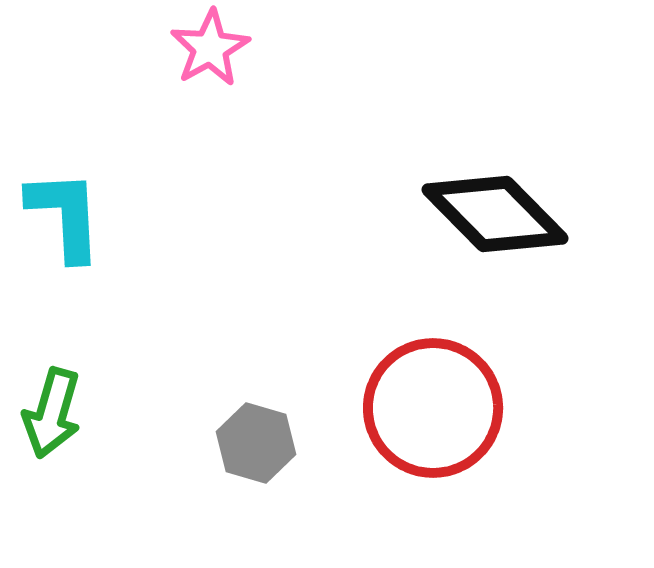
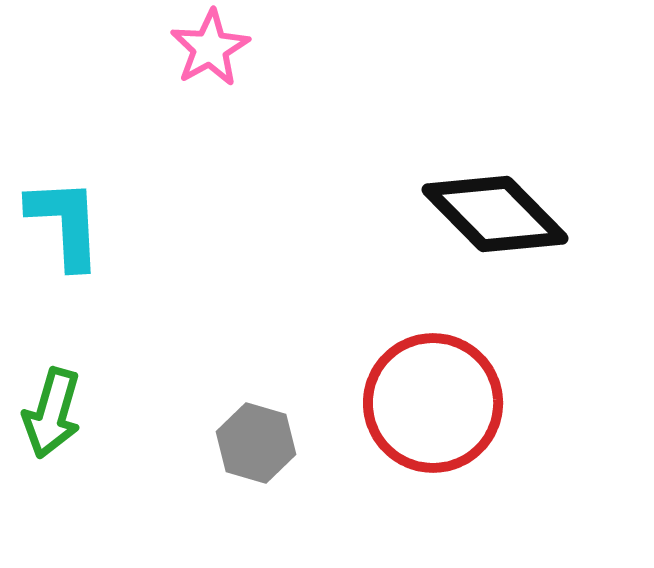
cyan L-shape: moved 8 px down
red circle: moved 5 px up
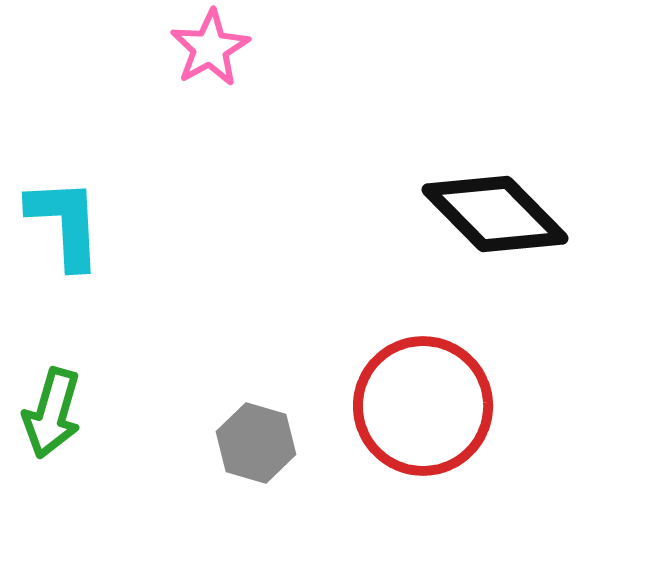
red circle: moved 10 px left, 3 px down
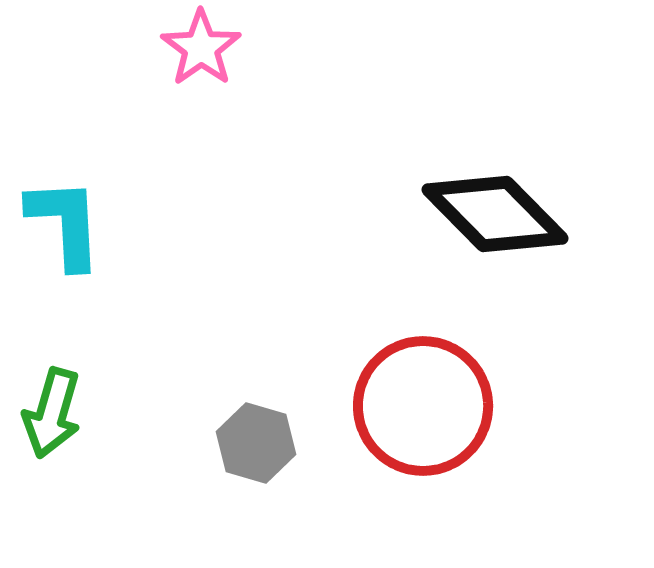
pink star: moved 9 px left; rotated 6 degrees counterclockwise
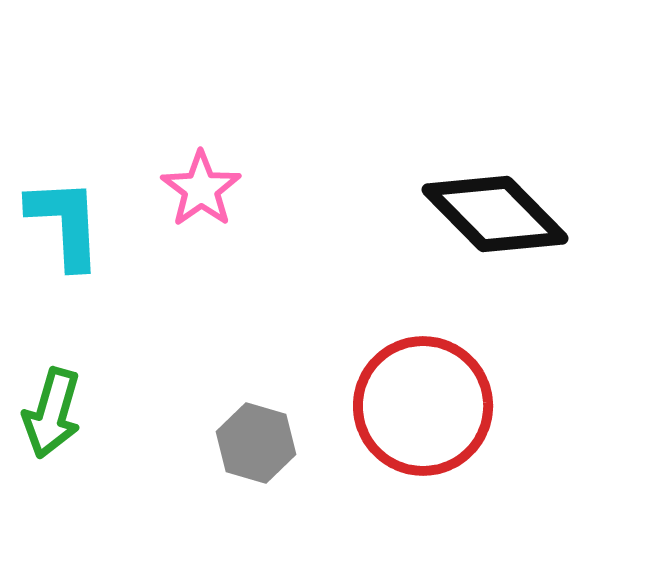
pink star: moved 141 px down
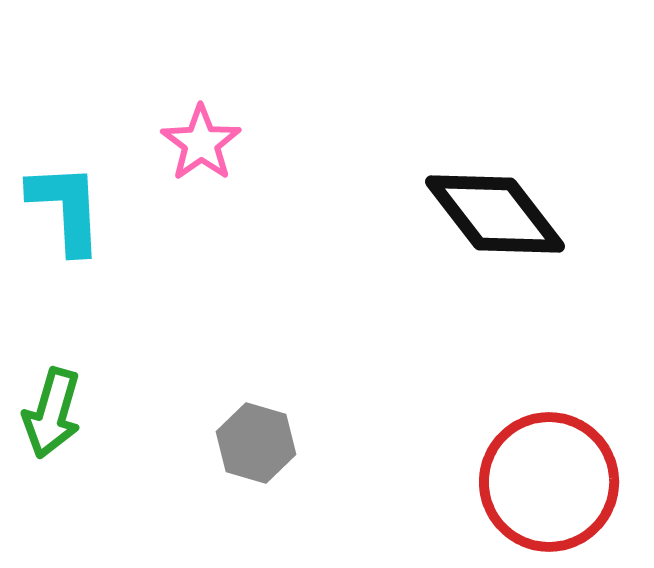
pink star: moved 46 px up
black diamond: rotated 7 degrees clockwise
cyan L-shape: moved 1 px right, 15 px up
red circle: moved 126 px right, 76 px down
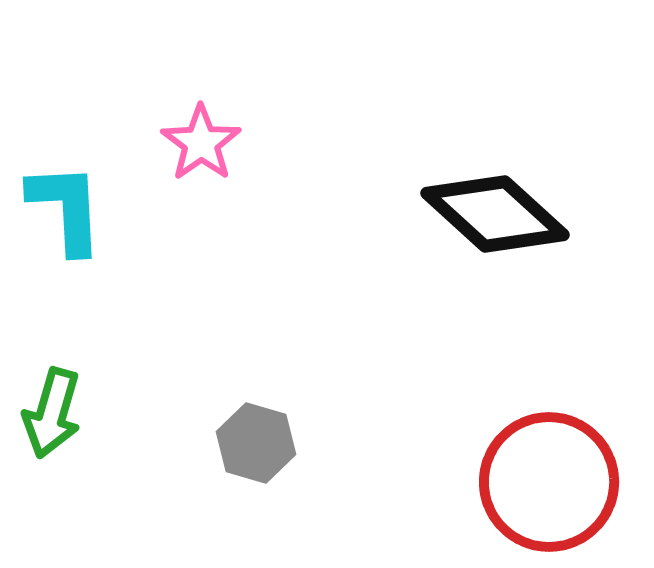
black diamond: rotated 10 degrees counterclockwise
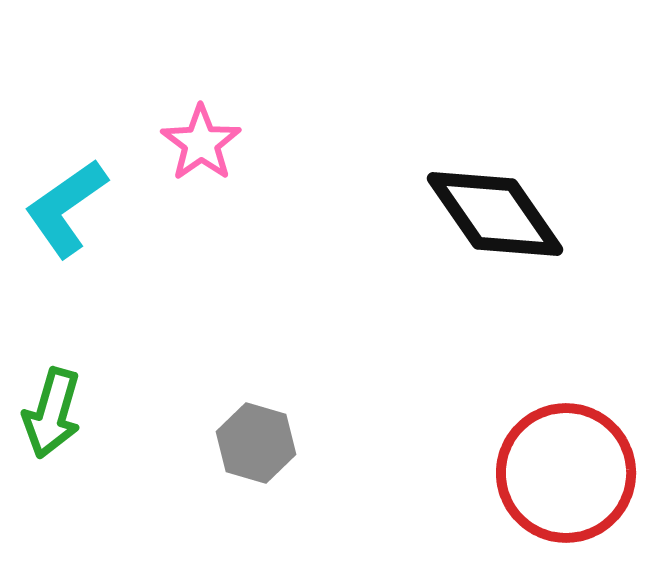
cyan L-shape: rotated 122 degrees counterclockwise
black diamond: rotated 13 degrees clockwise
red circle: moved 17 px right, 9 px up
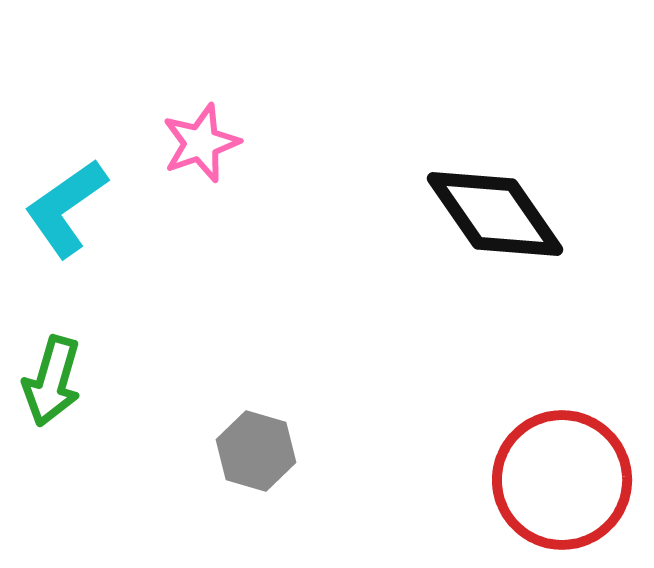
pink star: rotated 16 degrees clockwise
green arrow: moved 32 px up
gray hexagon: moved 8 px down
red circle: moved 4 px left, 7 px down
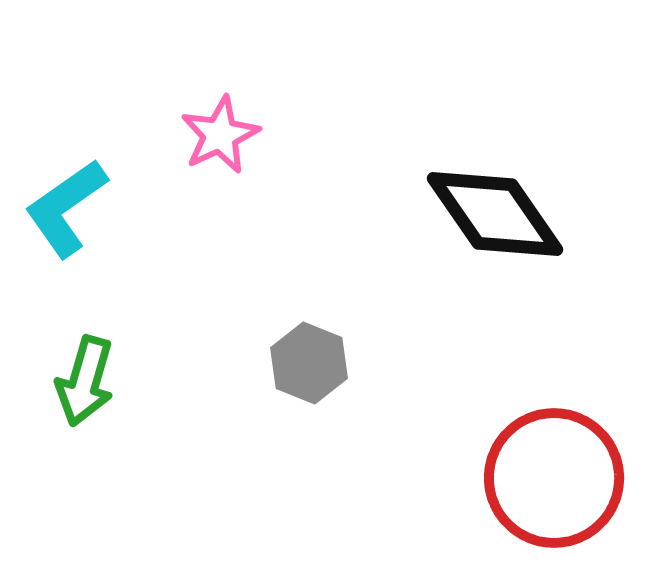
pink star: moved 19 px right, 8 px up; rotated 6 degrees counterclockwise
green arrow: moved 33 px right
gray hexagon: moved 53 px right, 88 px up; rotated 6 degrees clockwise
red circle: moved 8 px left, 2 px up
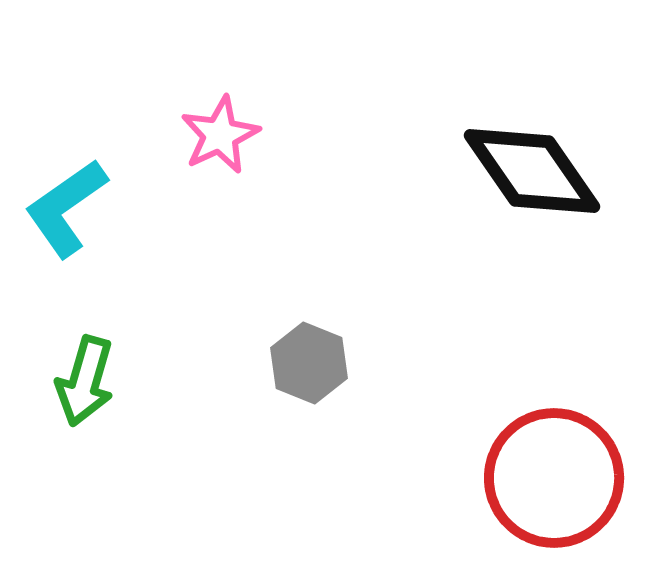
black diamond: moved 37 px right, 43 px up
